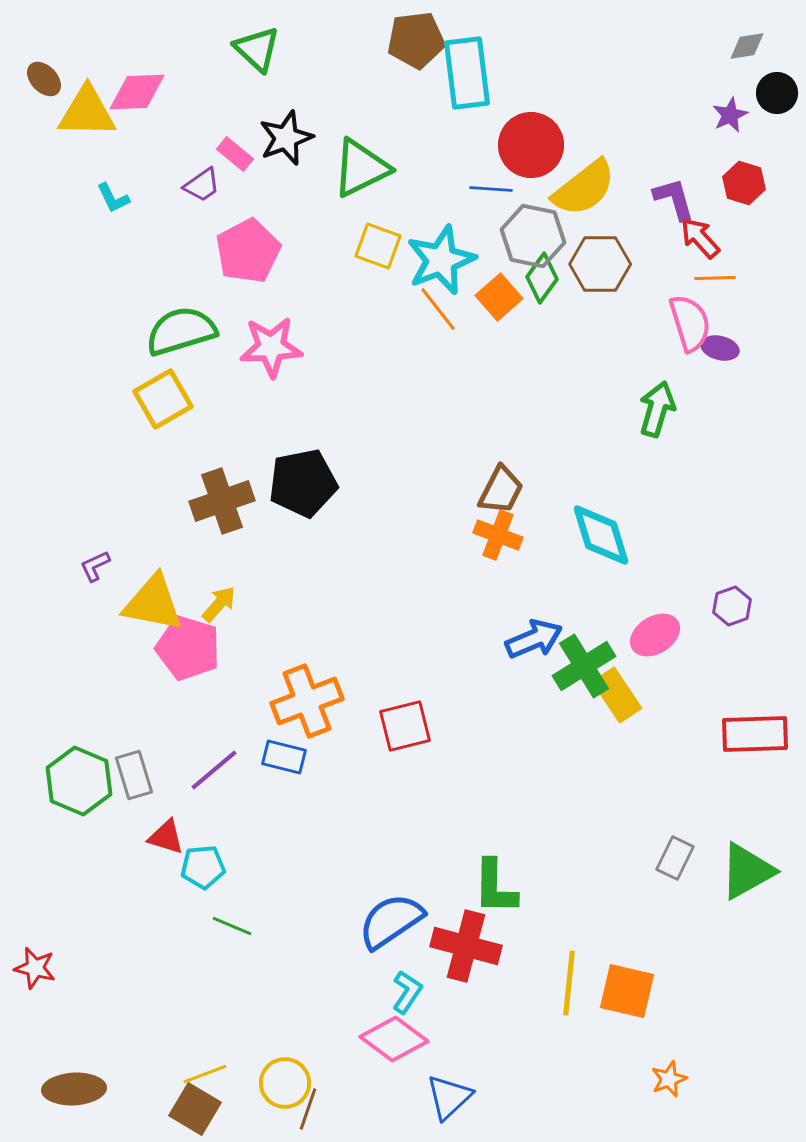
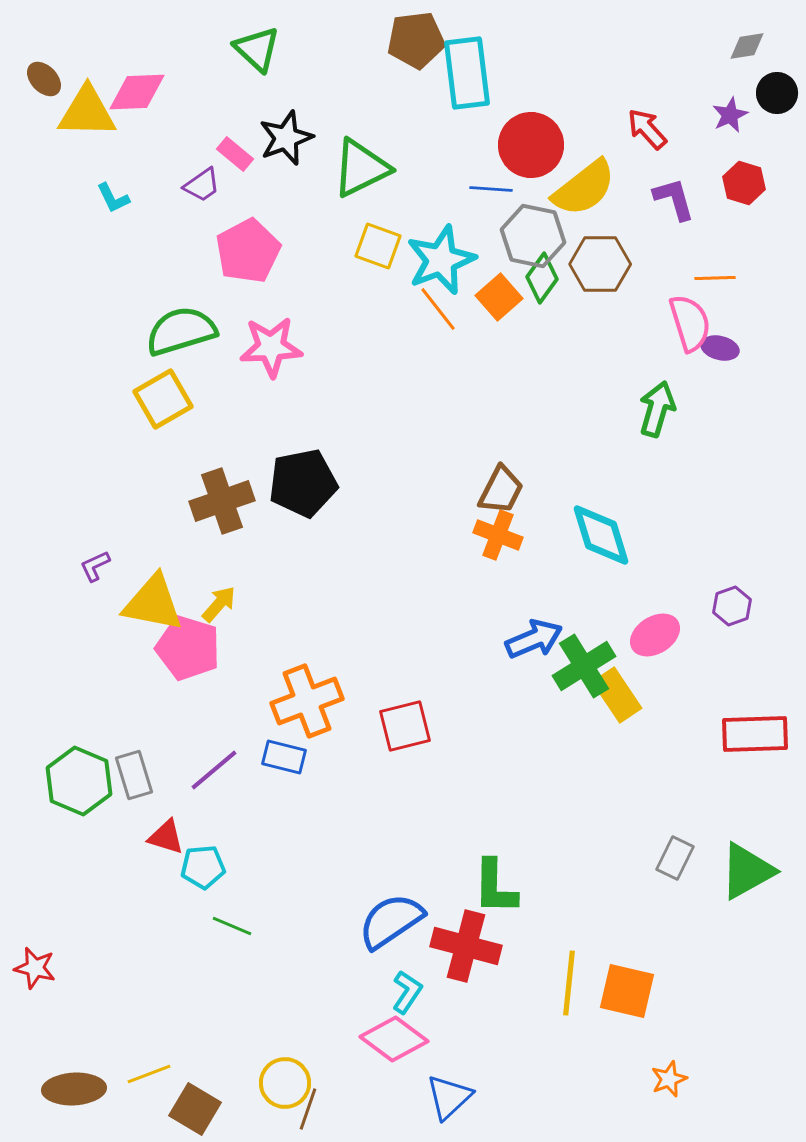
red arrow at (700, 238): moved 53 px left, 109 px up
yellow line at (205, 1074): moved 56 px left
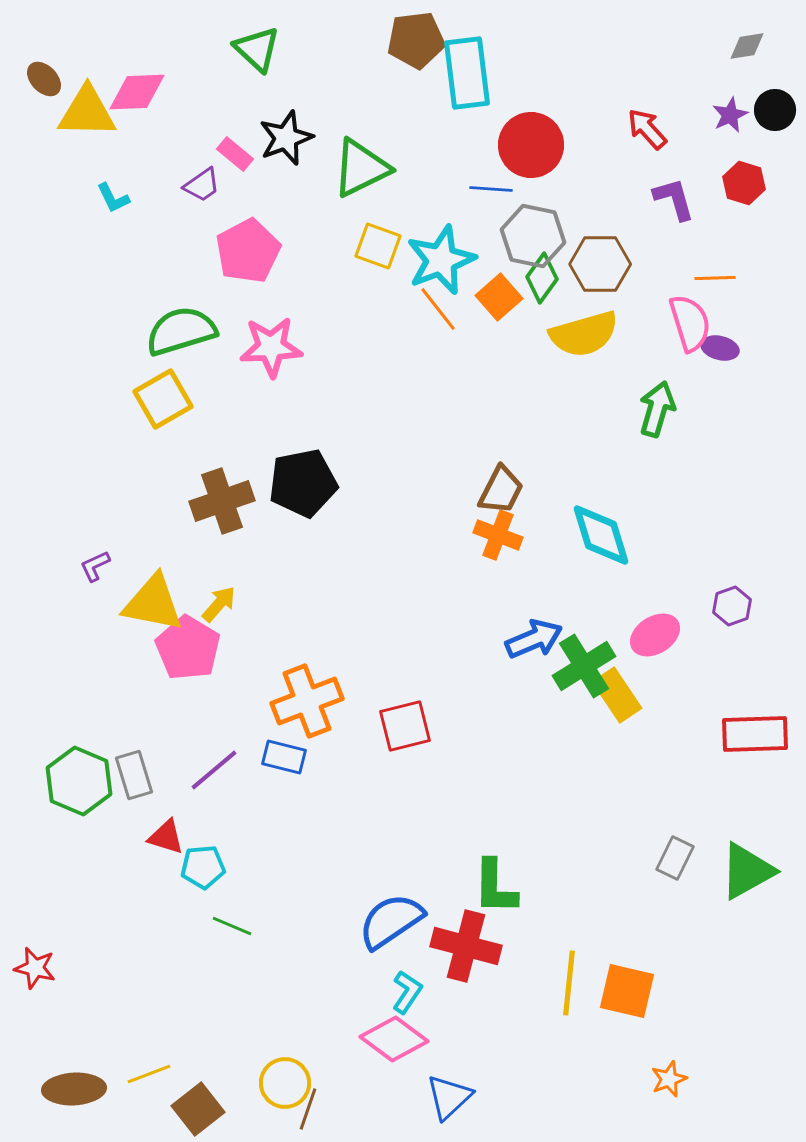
black circle at (777, 93): moved 2 px left, 17 px down
yellow semicircle at (584, 188): moved 146 px down; rotated 22 degrees clockwise
pink pentagon at (188, 648): rotated 14 degrees clockwise
brown square at (195, 1109): moved 3 px right; rotated 21 degrees clockwise
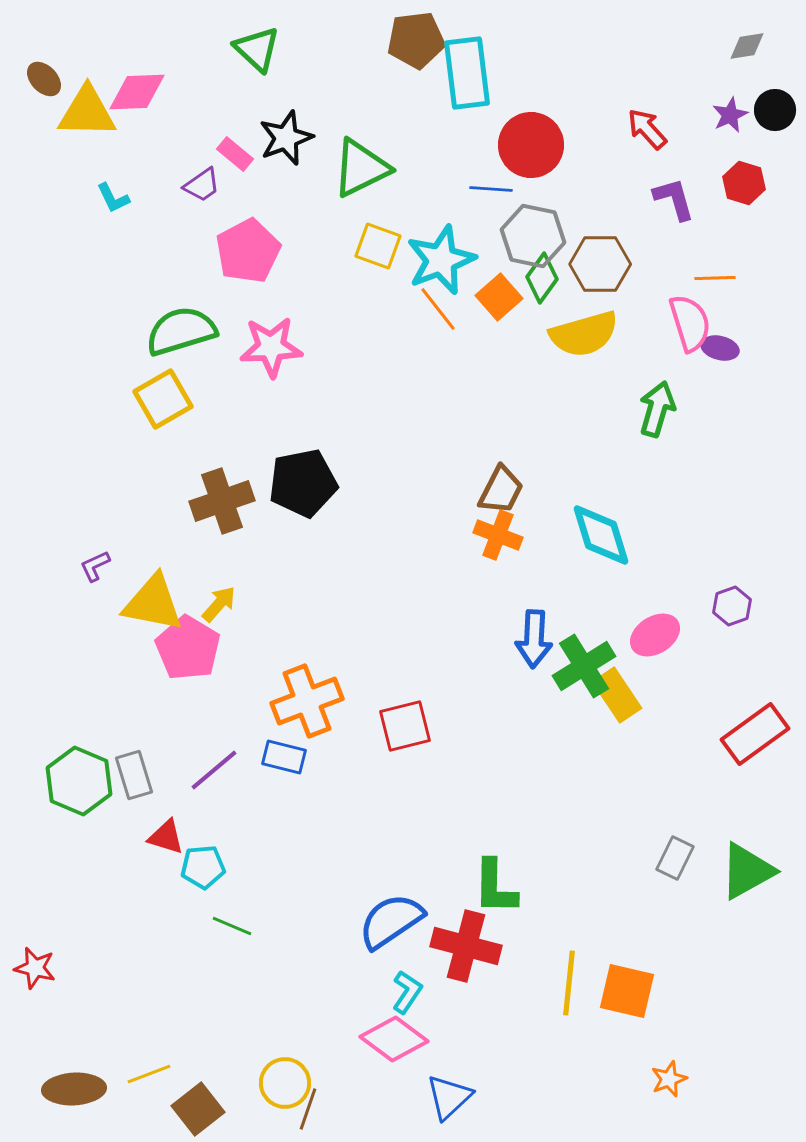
blue arrow at (534, 639): rotated 116 degrees clockwise
red rectangle at (755, 734): rotated 34 degrees counterclockwise
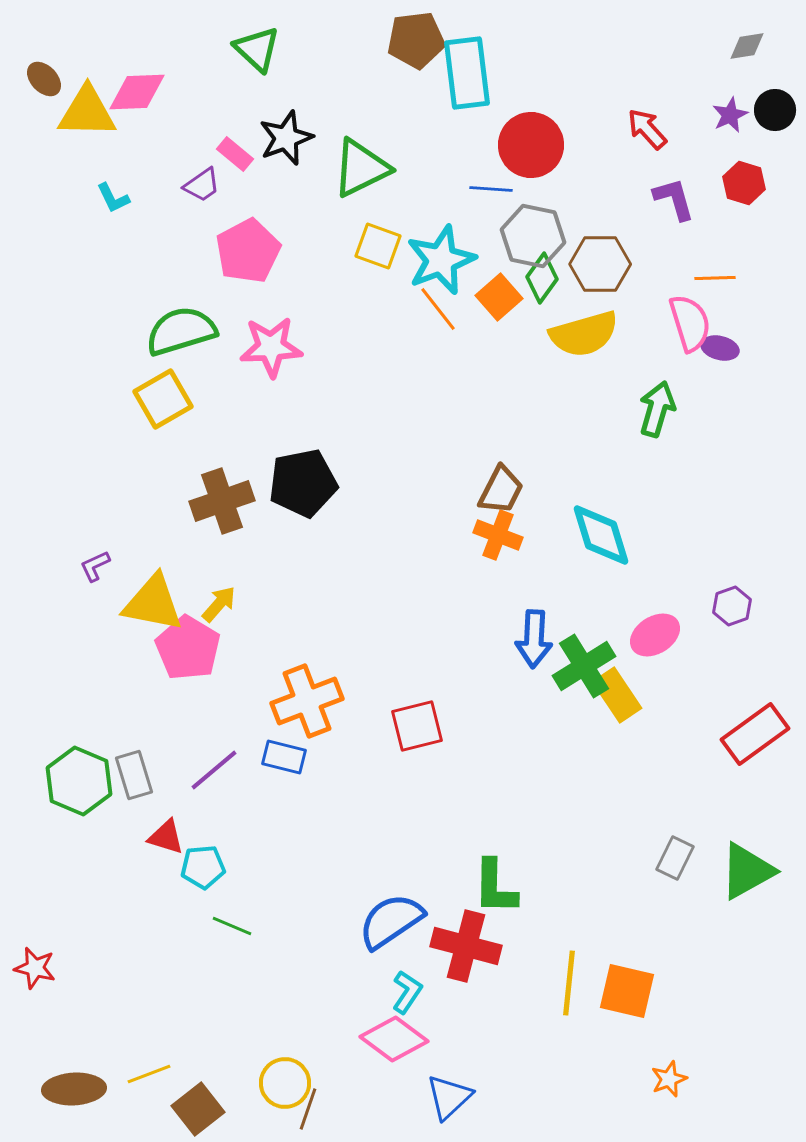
red square at (405, 726): moved 12 px right
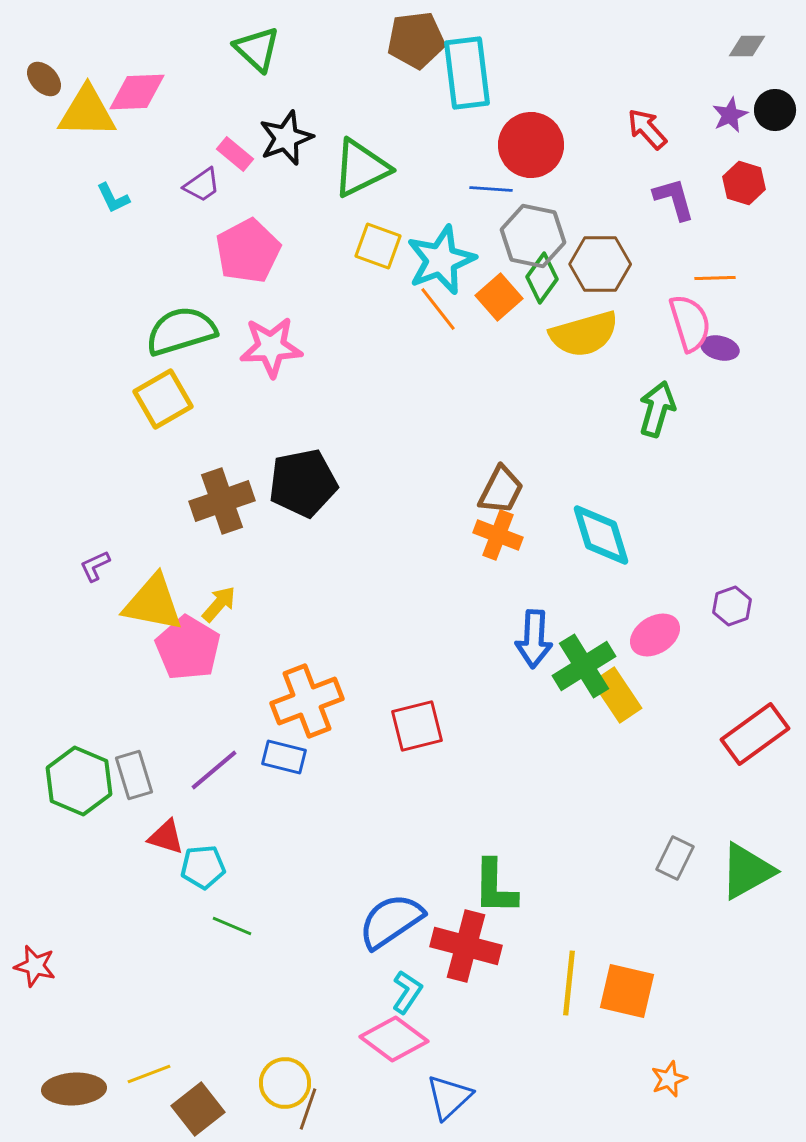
gray diamond at (747, 46): rotated 9 degrees clockwise
red star at (35, 968): moved 2 px up
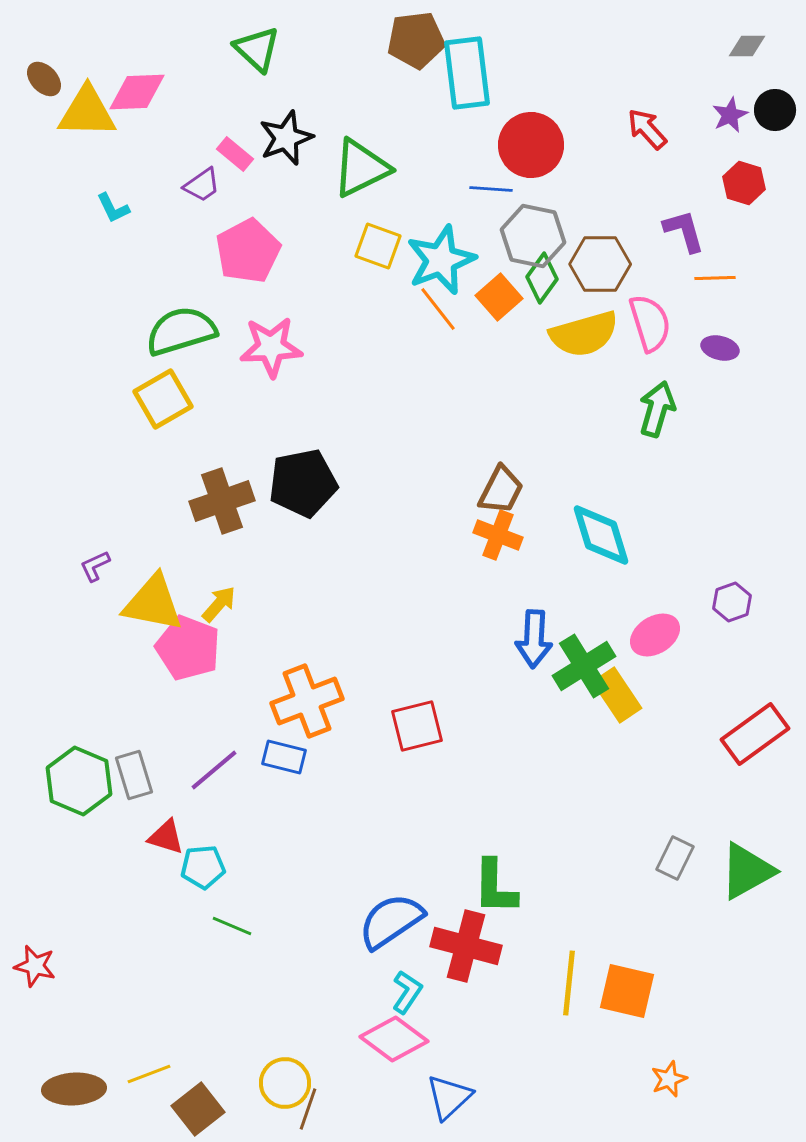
cyan L-shape at (113, 198): moved 10 px down
purple L-shape at (674, 199): moved 10 px right, 32 px down
pink semicircle at (690, 323): moved 40 px left
purple hexagon at (732, 606): moved 4 px up
pink pentagon at (188, 648): rotated 10 degrees counterclockwise
